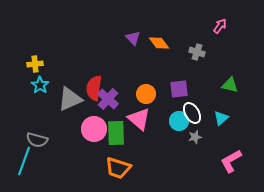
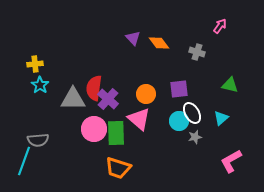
gray triangle: moved 3 px right; rotated 24 degrees clockwise
gray semicircle: moved 1 px right; rotated 20 degrees counterclockwise
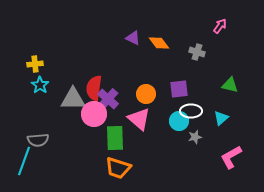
purple triangle: rotated 21 degrees counterclockwise
white ellipse: moved 1 px left, 2 px up; rotated 60 degrees counterclockwise
pink circle: moved 15 px up
green rectangle: moved 1 px left, 5 px down
pink L-shape: moved 4 px up
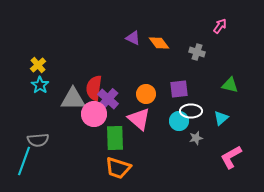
yellow cross: moved 3 px right, 1 px down; rotated 35 degrees counterclockwise
gray star: moved 1 px right, 1 px down
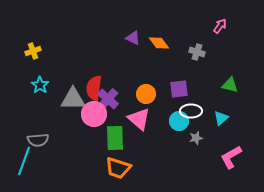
yellow cross: moved 5 px left, 14 px up; rotated 21 degrees clockwise
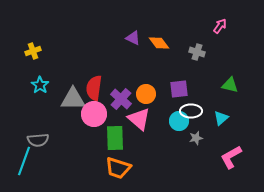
purple cross: moved 13 px right
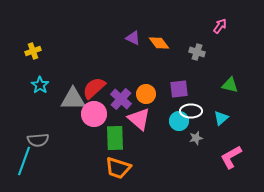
red semicircle: rotated 40 degrees clockwise
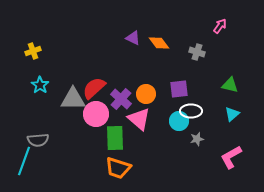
pink circle: moved 2 px right
cyan triangle: moved 11 px right, 4 px up
gray star: moved 1 px right, 1 px down
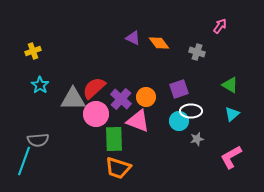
green triangle: rotated 18 degrees clockwise
purple square: rotated 12 degrees counterclockwise
orange circle: moved 3 px down
pink triangle: moved 1 px left, 2 px down; rotated 20 degrees counterclockwise
green rectangle: moved 1 px left, 1 px down
